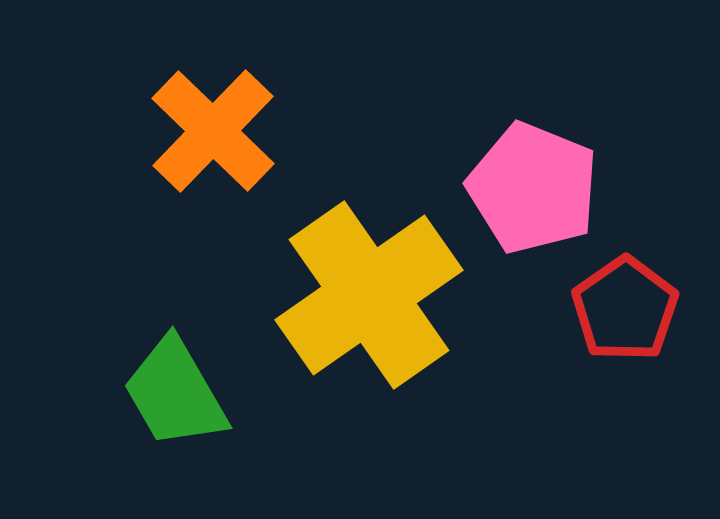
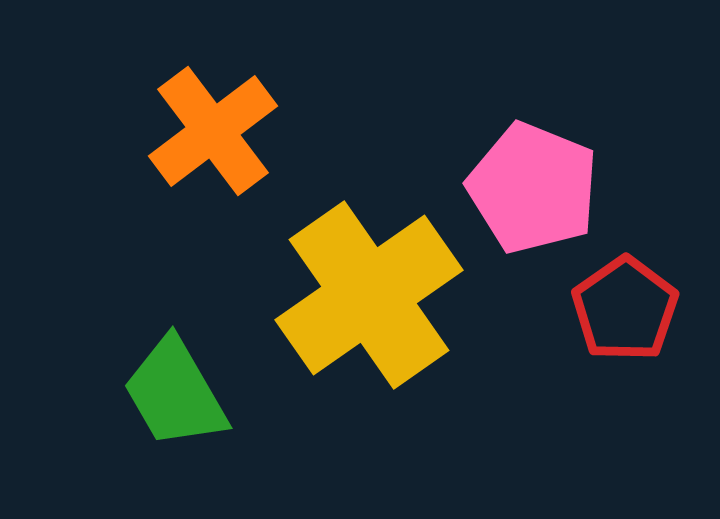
orange cross: rotated 9 degrees clockwise
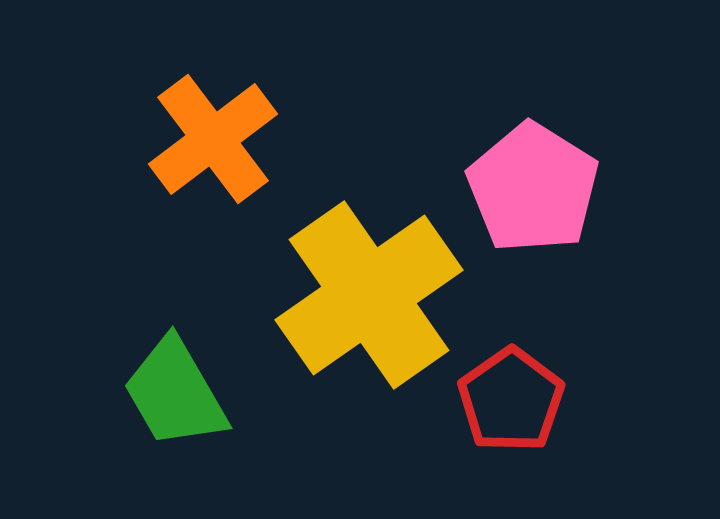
orange cross: moved 8 px down
pink pentagon: rotated 10 degrees clockwise
red pentagon: moved 114 px left, 91 px down
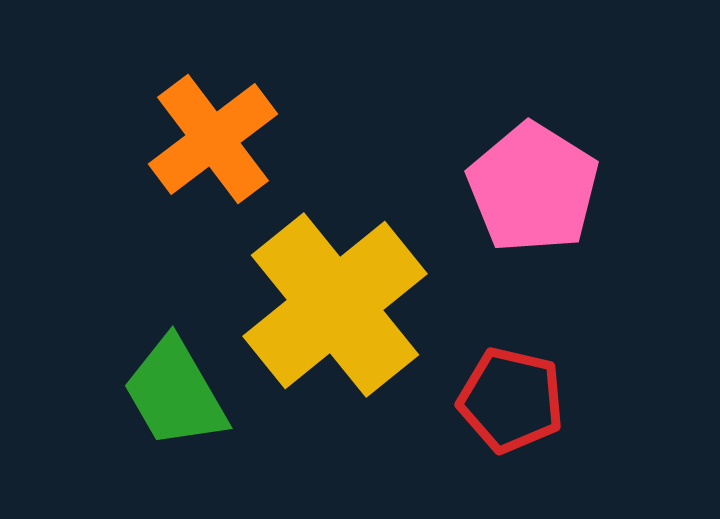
yellow cross: moved 34 px left, 10 px down; rotated 4 degrees counterclockwise
red pentagon: rotated 24 degrees counterclockwise
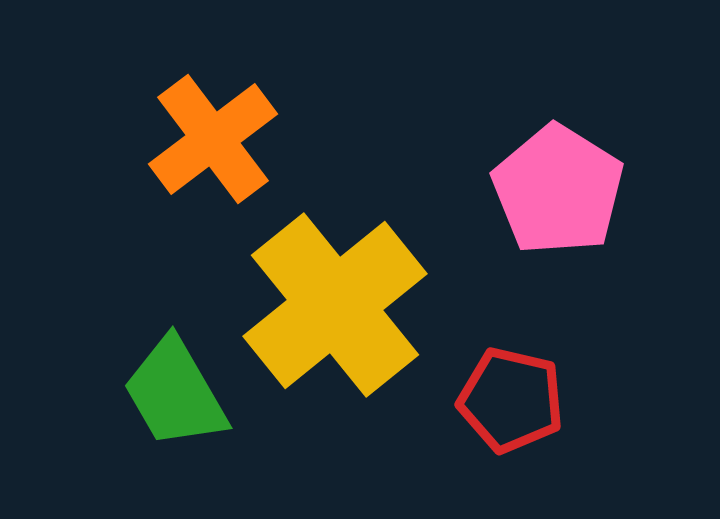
pink pentagon: moved 25 px right, 2 px down
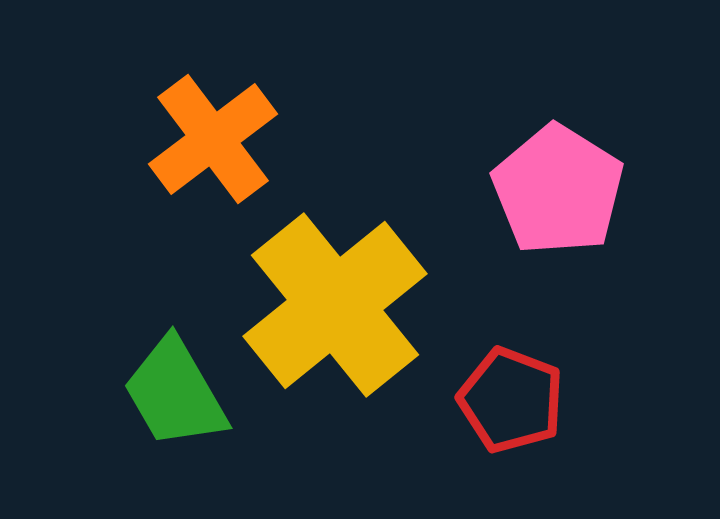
red pentagon: rotated 8 degrees clockwise
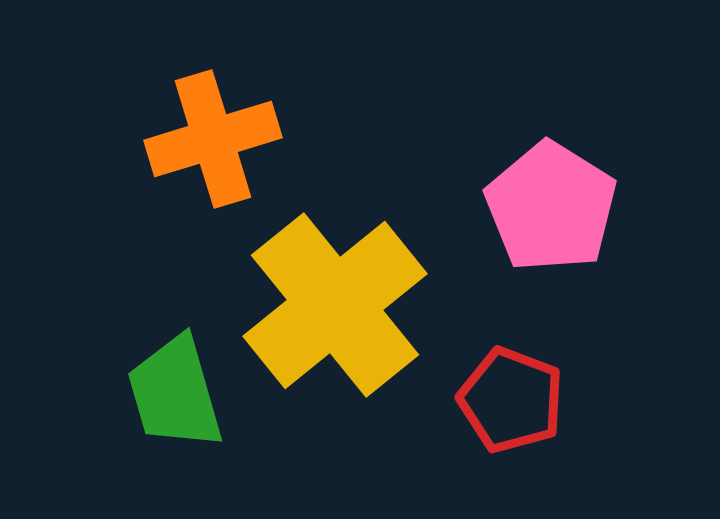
orange cross: rotated 20 degrees clockwise
pink pentagon: moved 7 px left, 17 px down
green trapezoid: rotated 14 degrees clockwise
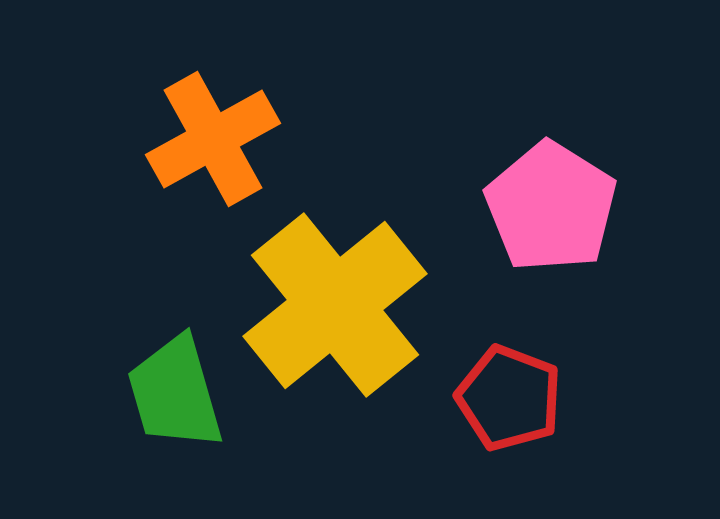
orange cross: rotated 12 degrees counterclockwise
red pentagon: moved 2 px left, 2 px up
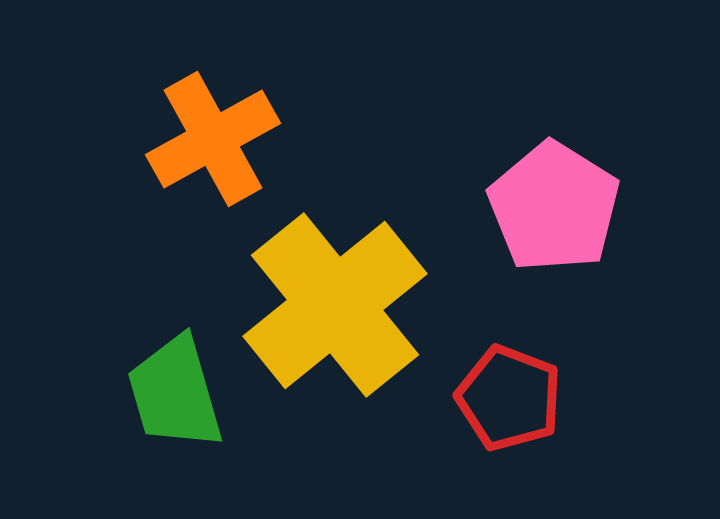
pink pentagon: moved 3 px right
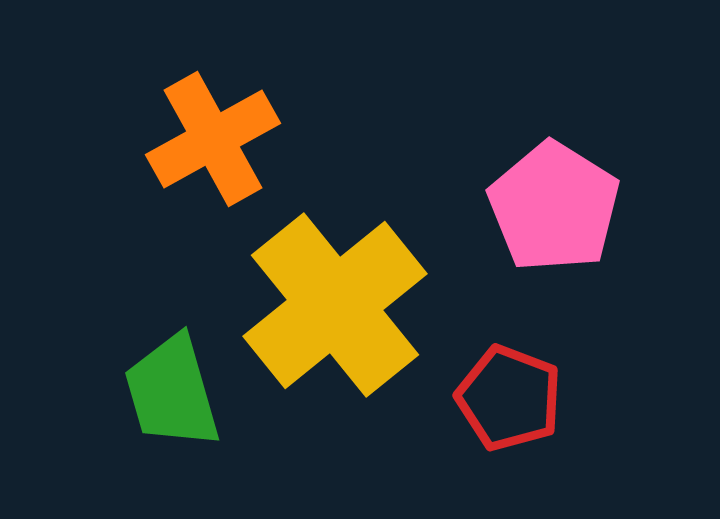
green trapezoid: moved 3 px left, 1 px up
